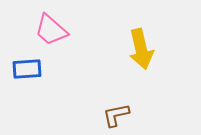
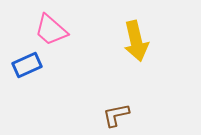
yellow arrow: moved 5 px left, 8 px up
blue rectangle: moved 4 px up; rotated 20 degrees counterclockwise
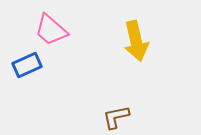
brown L-shape: moved 2 px down
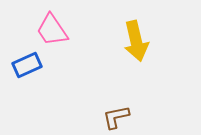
pink trapezoid: moved 1 px right; rotated 15 degrees clockwise
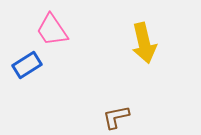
yellow arrow: moved 8 px right, 2 px down
blue rectangle: rotated 8 degrees counterclockwise
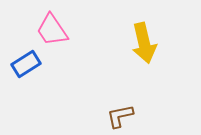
blue rectangle: moved 1 px left, 1 px up
brown L-shape: moved 4 px right, 1 px up
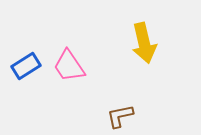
pink trapezoid: moved 17 px right, 36 px down
blue rectangle: moved 2 px down
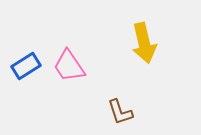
brown L-shape: moved 4 px up; rotated 96 degrees counterclockwise
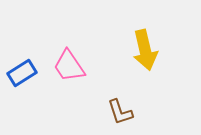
yellow arrow: moved 1 px right, 7 px down
blue rectangle: moved 4 px left, 7 px down
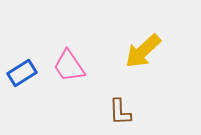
yellow arrow: moved 2 px left, 1 px down; rotated 60 degrees clockwise
brown L-shape: rotated 16 degrees clockwise
